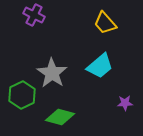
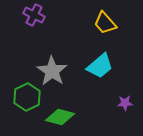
gray star: moved 2 px up
green hexagon: moved 5 px right, 2 px down
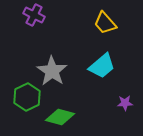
cyan trapezoid: moved 2 px right
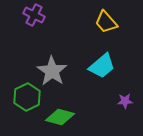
yellow trapezoid: moved 1 px right, 1 px up
purple star: moved 2 px up
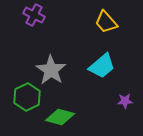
gray star: moved 1 px left, 1 px up
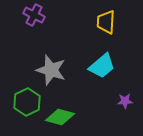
yellow trapezoid: rotated 45 degrees clockwise
gray star: rotated 16 degrees counterclockwise
green hexagon: moved 5 px down
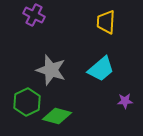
cyan trapezoid: moved 1 px left, 3 px down
green diamond: moved 3 px left, 1 px up
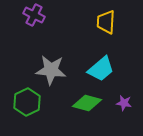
gray star: rotated 12 degrees counterclockwise
purple star: moved 1 px left, 2 px down; rotated 14 degrees clockwise
green diamond: moved 30 px right, 13 px up
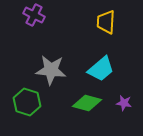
green hexagon: rotated 16 degrees counterclockwise
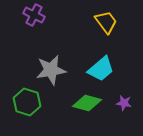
yellow trapezoid: rotated 140 degrees clockwise
gray star: rotated 16 degrees counterclockwise
